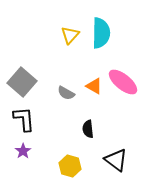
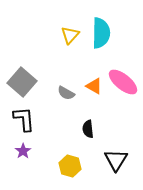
black triangle: rotated 25 degrees clockwise
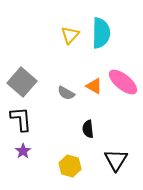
black L-shape: moved 3 px left
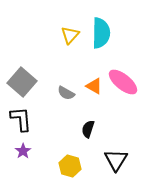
black semicircle: rotated 24 degrees clockwise
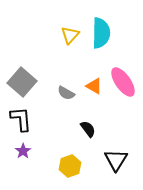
pink ellipse: rotated 16 degrees clockwise
black semicircle: rotated 126 degrees clockwise
yellow hexagon: rotated 25 degrees clockwise
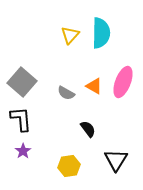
pink ellipse: rotated 56 degrees clockwise
yellow hexagon: moved 1 px left; rotated 10 degrees clockwise
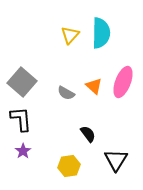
orange triangle: rotated 12 degrees clockwise
black semicircle: moved 5 px down
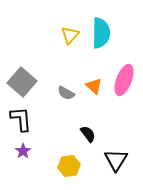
pink ellipse: moved 1 px right, 2 px up
